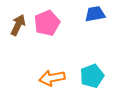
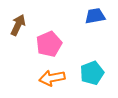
blue trapezoid: moved 2 px down
pink pentagon: moved 2 px right, 21 px down
cyan pentagon: moved 3 px up
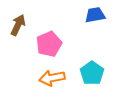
blue trapezoid: moved 1 px up
cyan pentagon: rotated 15 degrees counterclockwise
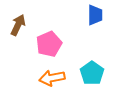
blue trapezoid: rotated 100 degrees clockwise
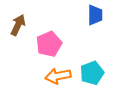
cyan pentagon: rotated 15 degrees clockwise
orange arrow: moved 6 px right, 2 px up
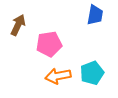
blue trapezoid: rotated 10 degrees clockwise
pink pentagon: rotated 15 degrees clockwise
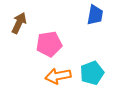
brown arrow: moved 1 px right, 2 px up
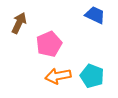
blue trapezoid: rotated 75 degrees counterclockwise
pink pentagon: rotated 15 degrees counterclockwise
cyan pentagon: moved 3 px down; rotated 30 degrees counterclockwise
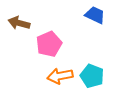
brown arrow: rotated 100 degrees counterclockwise
orange arrow: moved 2 px right
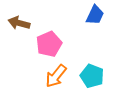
blue trapezoid: rotated 90 degrees clockwise
orange arrow: moved 4 px left; rotated 40 degrees counterclockwise
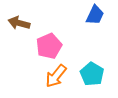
pink pentagon: moved 2 px down
cyan pentagon: moved 2 px up; rotated 10 degrees clockwise
